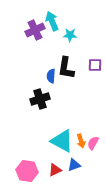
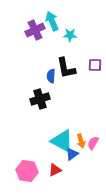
black L-shape: rotated 20 degrees counterclockwise
blue triangle: moved 2 px left, 11 px up; rotated 16 degrees counterclockwise
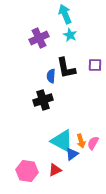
cyan arrow: moved 13 px right, 7 px up
purple cross: moved 4 px right, 8 px down
cyan star: rotated 24 degrees clockwise
black cross: moved 3 px right, 1 px down
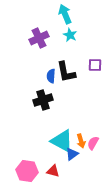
black L-shape: moved 4 px down
red triangle: moved 2 px left, 1 px down; rotated 40 degrees clockwise
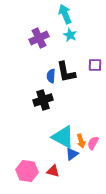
cyan triangle: moved 1 px right, 4 px up
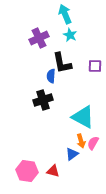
purple square: moved 1 px down
black L-shape: moved 4 px left, 9 px up
cyan triangle: moved 20 px right, 20 px up
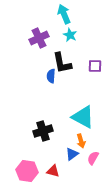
cyan arrow: moved 1 px left
black cross: moved 31 px down
pink semicircle: moved 15 px down
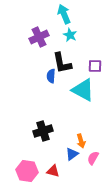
purple cross: moved 1 px up
cyan triangle: moved 27 px up
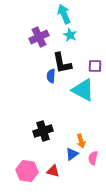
pink semicircle: rotated 16 degrees counterclockwise
